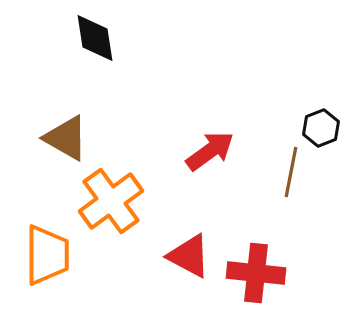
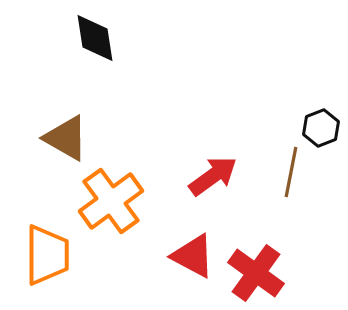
red arrow: moved 3 px right, 25 px down
red triangle: moved 4 px right
red cross: rotated 30 degrees clockwise
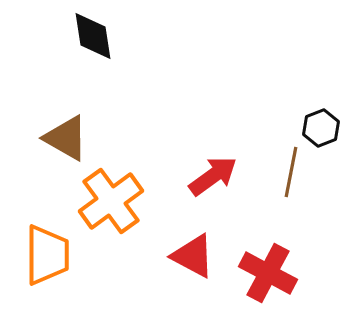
black diamond: moved 2 px left, 2 px up
red cross: moved 12 px right; rotated 8 degrees counterclockwise
